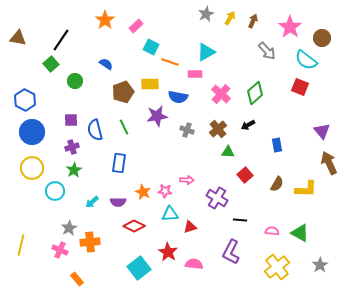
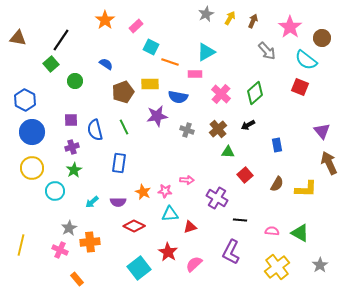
pink semicircle at (194, 264): rotated 48 degrees counterclockwise
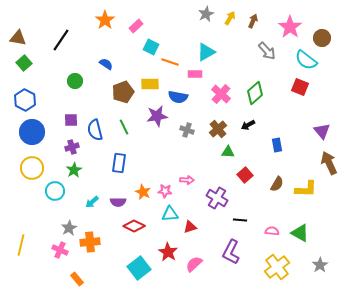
green square at (51, 64): moved 27 px left, 1 px up
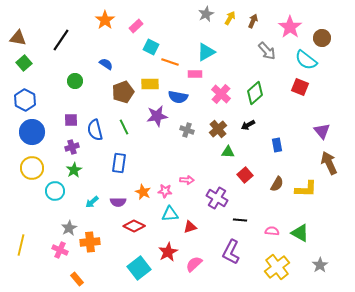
red star at (168, 252): rotated 12 degrees clockwise
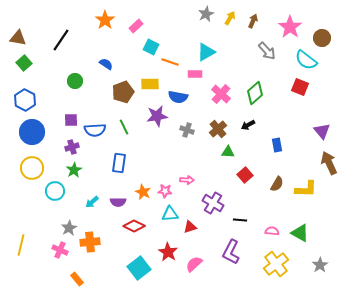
blue semicircle at (95, 130): rotated 80 degrees counterclockwise
purple cross at (217, 198): moved 4 px left, 5 px down
red star at (168, 252): rotated 12 degrees counterclockwise
yellow cross at (277, 267): moved 1 px left, 3 px up
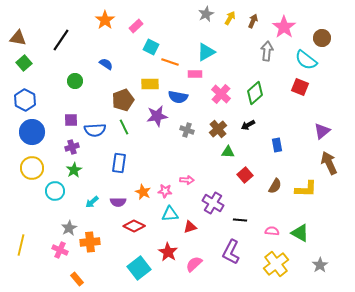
pink star at (290, 27): moved 6 px left
gray arrow at (267, 51): rotated 132 degrees counterclockwise
brown pentagon at (123, 92): moved 8 px down
purple triangle at (322, 131): rotated 30 degrees clockwise
brown semicircle at (277, 184): moved 2 px left, 2 px down
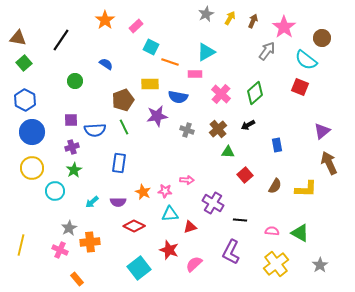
gray arrow at (267, 51): rotated 30 degrees clockwise
red star at (168, 252): moved 1 px right, 2 px up; rotated 12 degrees counterclockwise
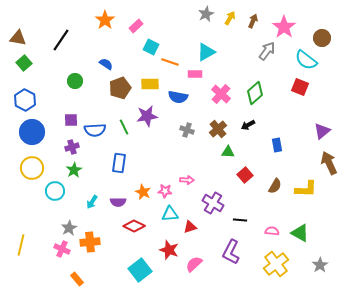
brown pentagon at (123, 100): moved 3 px left, 12 px up
purple star at (157, 116): moved 10 px left
cyan arrow at (92, 202): rotated 16 degrees counterclockwise
pink cross at (60, 250): moved 2 px right, 1 px up
cyan square at (139, 268): moved 1 px right, 2 px down
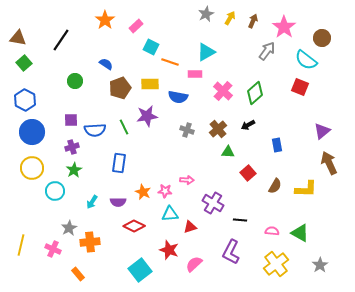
pink cross at (221, 94): moved 2 px right, 3 px up
red square at (245, 175): moved 3 px right, 2 px up
pink cross at (62, 249): moved 9 px left
orange rectangle at (77, 279): moved 1 px right, 5 px up
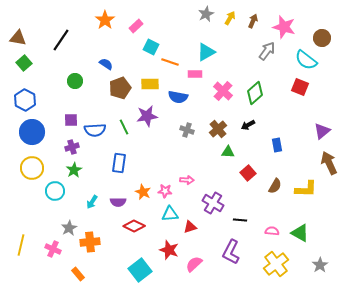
pink star at (284, 27): rotated 20 degrees counterclockwise
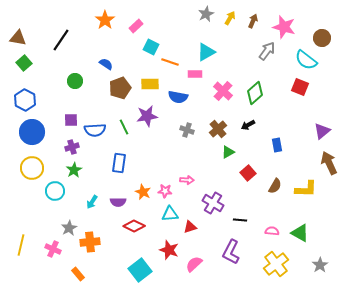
green triangle at (228, 152): rotated 32 degrees counterclockwise
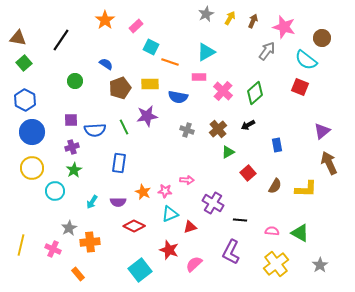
pink rectangle at (195, 74): moved 4 px right, 3 px down
cyan triangle at (170, 214): rotated 18 degrees counterclockwise
